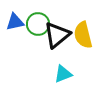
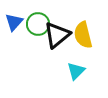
blue triangle: moved 1 px left; rotated 36 degrees counterclockwise
cyan triangle: moved 13 px right, 3 px up; rotated 24 degrees counterclockwise
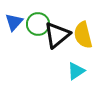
cyan triangle: rotated 12 degrees clockwise
